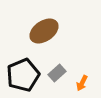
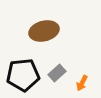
brown ellipse: rotated 20 degrees clockwise
black pentagon: rotated 16 degrees clockwise
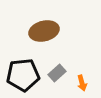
orange arrow: rotated 42 degrees counterclockwise
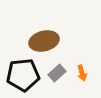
brown ellipse: moved 10 px down
orange arrow: moved 10 px up
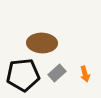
brown ellipse: moved 2 px left, 2 px down; rotated 16 degrees clockwise
orange arrow: moved 3 px right, 1 px down
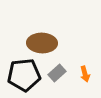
black pentagon: moved 1 px right
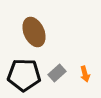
brown ellipse: moved 8 px left, 11 px up; rotated 64 degrees clockwise
black pentagon: rotated 8 degrees clockwise
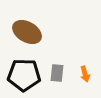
brown ellipse: moved 7 px left; rotated 36 degrees counterclockwise
gray rectangle: rotated 42 degrees counterclockwise
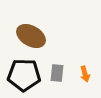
brown ellipse: moved 4 px right, 4 px down
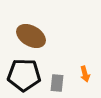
gray rectangle: moved 10 px down
